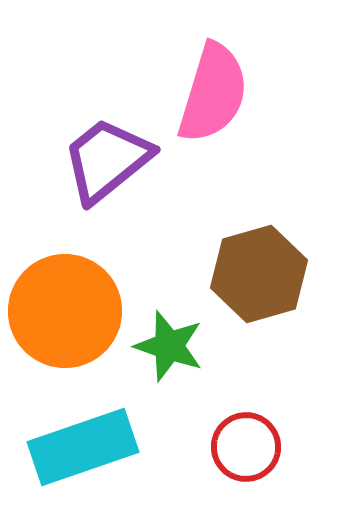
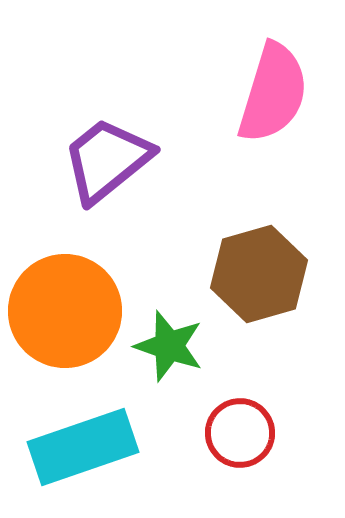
pink semicircle: moved 60 px right
red circle: moved 6 px left, 14 px up
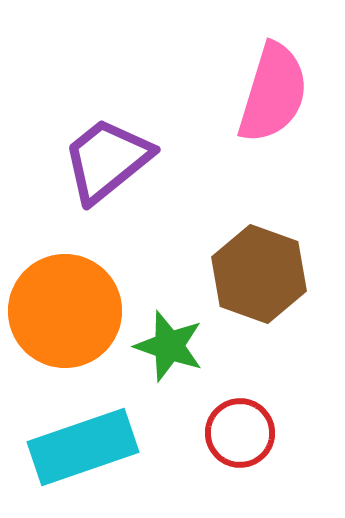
brown hexagon: rotated 24 degrees counterclockwise
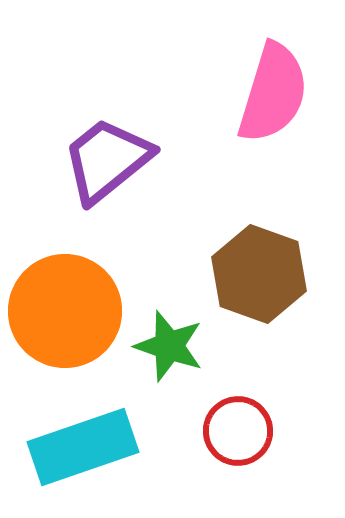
red circle: moved 2 px left, 2 px up
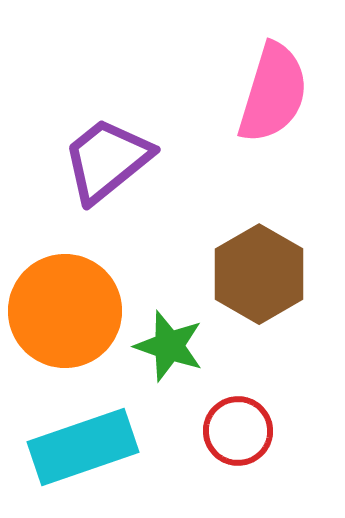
brown hexagon: rotated 10 degrees clockwise
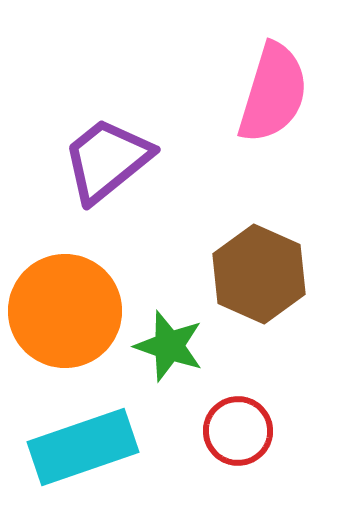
brown hexagon: rotated 6 degrees counterclockwise
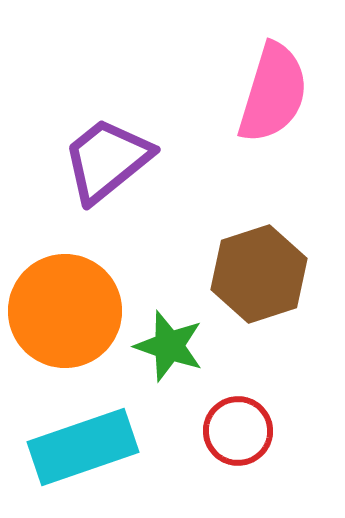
brown hexagon: rotated 18 degrees clockwise
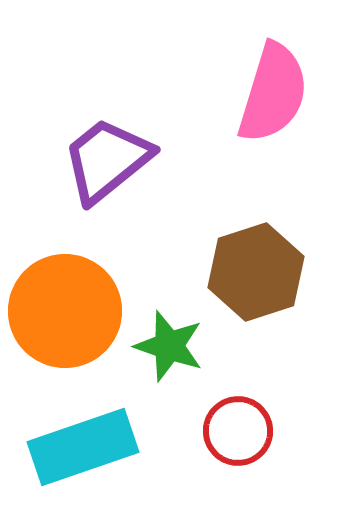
brown hexagon: moved 3 px left, 2 px up
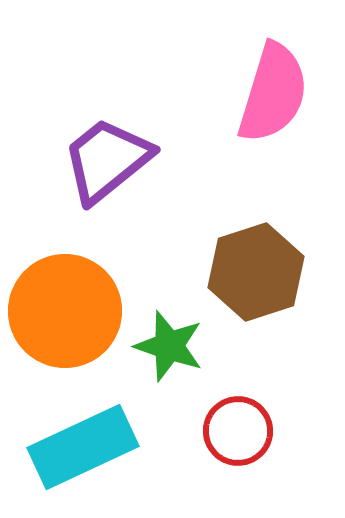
cyan rectangle: rotated 6 degrees counterclockwise
